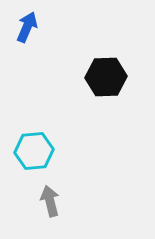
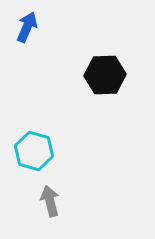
black hexagon: moved 1 px left, 2 px up
cyan hexagon: rotated 21 degrees clockwise
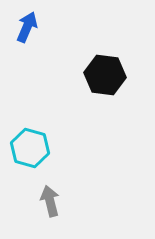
black hexagon: rotated 9 degrees clockwise
cyan hexagon: moved 4 px left, 3 px up
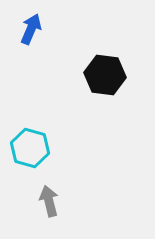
blue arrow: moved 4 px right, 2 px down
gray arrow: moved 1 px left
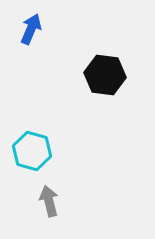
cyan hexagon: moved 2 px right, 3 px down
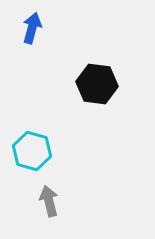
blue arrow: moved 1 px right, 1 px up; rotated 8 degrees counterclockwise
black hexagon: moved 8 px left, 9 px down
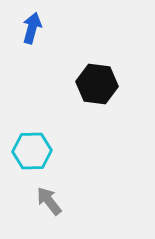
cyan hexagon: rotated 18 degrees counterclockwise
gray arrow: rotated 24 degrees counterclockwise
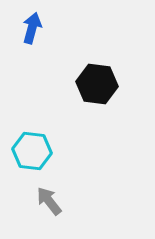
cyan hexagon: rotated 9 degrees clockwise
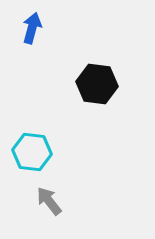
cyan hexagon: moved 1 px down
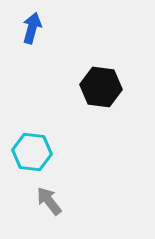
black hexagon: moved 4 px right, 3 px down
